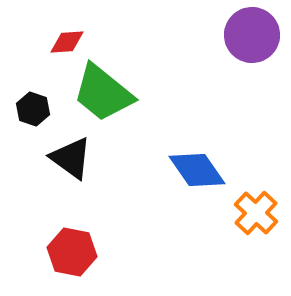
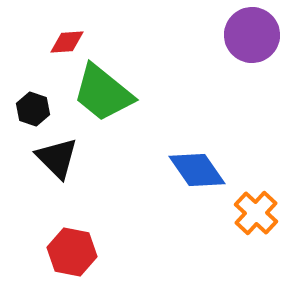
black triangle: moved 14 px left; rotated 9 degrees clockwise
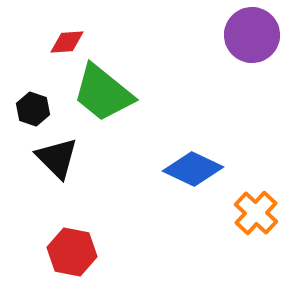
blue diamond: moved 4 px left, 1 px up; rotated 30 degrees counterclockwise
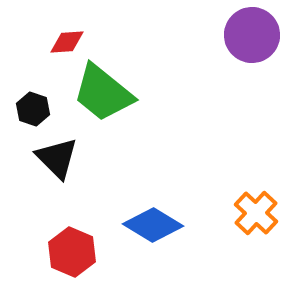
blue diamond: moved 40 px left, 56 px down; rotated 6 degrees clockwise
red hexagon: rotated 12 degrees clockwise
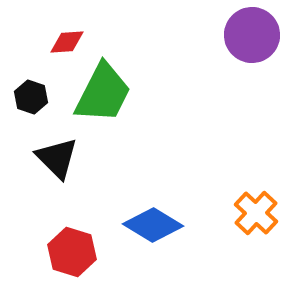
green trapezoid: rotated 102 degrees counterclockwise
black hexagon: moved 2 px left, 12 px up
red hexagon: rotated 6 degrees counterclockwise
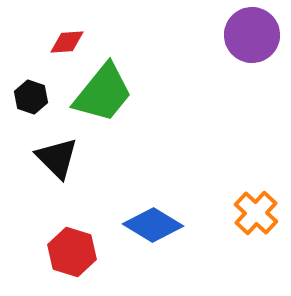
green trapezoid: rotated 12 degrees clockwise
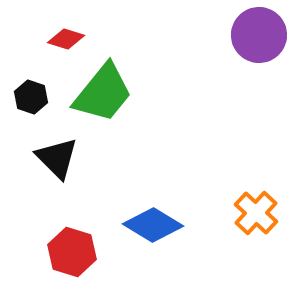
purple circle: moved 7 px right
red diamond: moved 1 px left, 3 px up; rotated 21 degrees clockwise
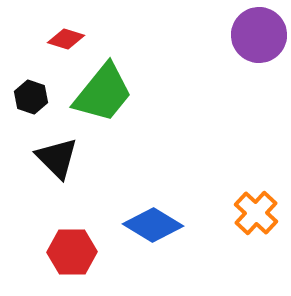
red hexagon: rotated 18 degrees counterclockwise
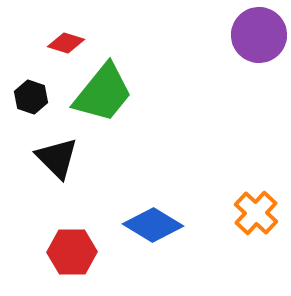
red diamond: moved 4 px down
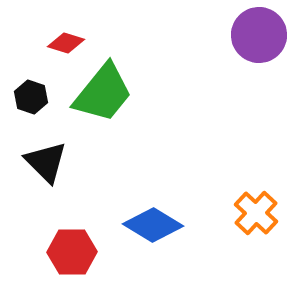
black triangle: moved 11 px left, 4 px down
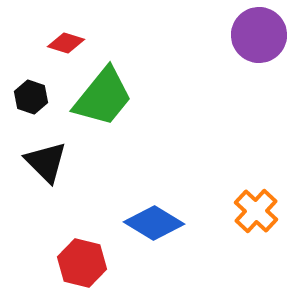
green trapezoid: moved 4 px down
orange cross: moved 2 px up
blue diamond: moved 1 px right, 2 px up
red hexagon: moved 10 px right, 11 px down; rotated 15 degrees clockwise
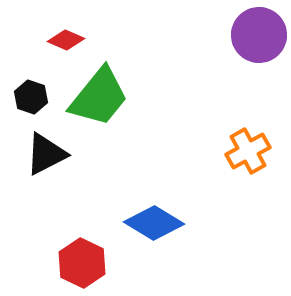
red diamond: moved 3 px up; rotated 6 degrees clockwise
green trapezoid: moved 4 px left
black triangle: moved 8 px up; rotated 48 degrees clockwise
orange cross: moved 8 px left, 60 px up; rotated 18 degrees clockwise
red hexagon: rotated 12 degrees clockwise
